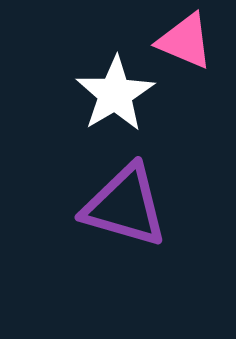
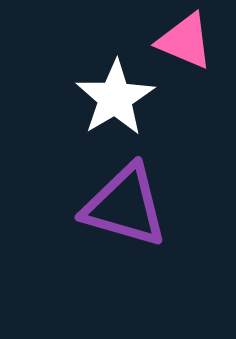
white star: moved 4 px down
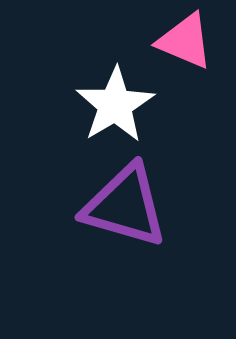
white star: moved 7 px down
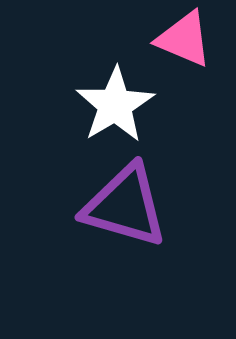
pink triangle: moved 1 px left, 2 px up
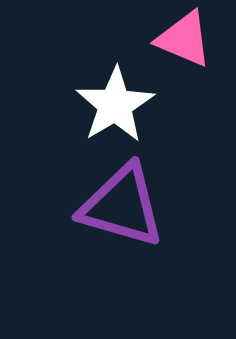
purple triangle: moved 3 px left
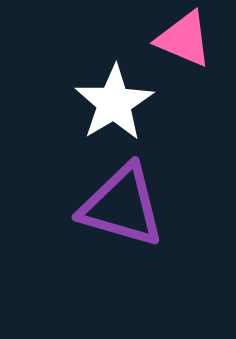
white star: moved 1 px left, 2 px up
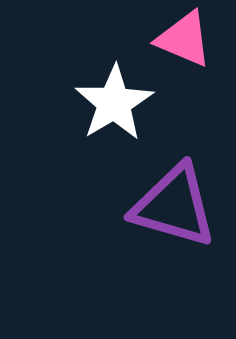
purple triangle: moved 52 px right
